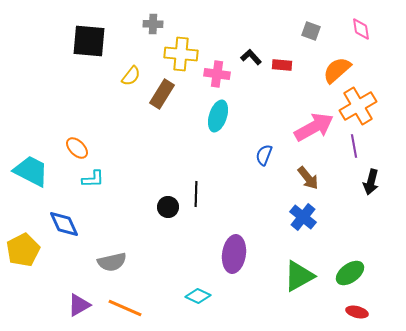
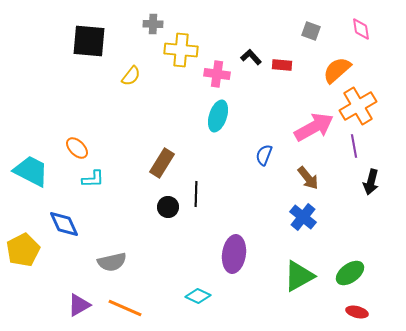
yellow cross: moved 4 px up
brown rectangle: moved 69 px down
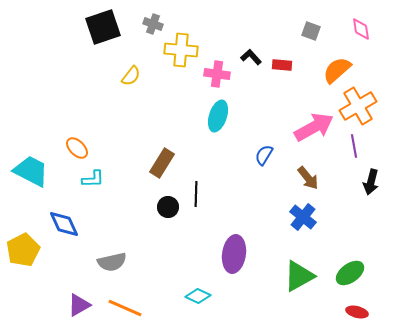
gray cross: rotated 18 degrees clockwise
black square: moved 14 px right, 14 px up; rotated 24 degrees counterclockwise
blue semicircle: rotated 10 degrees clockwise
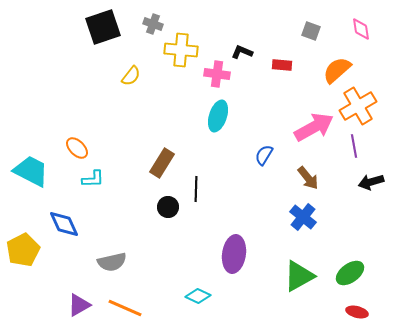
black L-shape: moved 9 px left, 5 px up; rotated 25 degrees counterclockwise
black arrow: rotated 60 degrees clockwise
black line: moved 5 px up
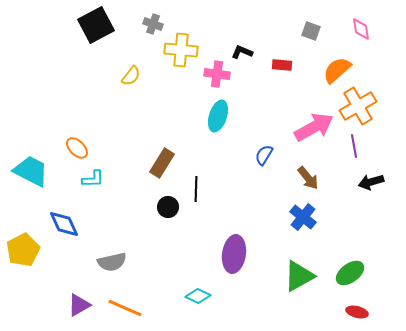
black square: moved 7 px left, 2 px up; rotated 9 degrees counterclockwise
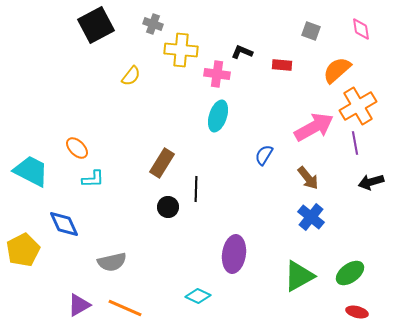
purple line: moved 1 px right, 3 px up
blue cross: moved 8 px right
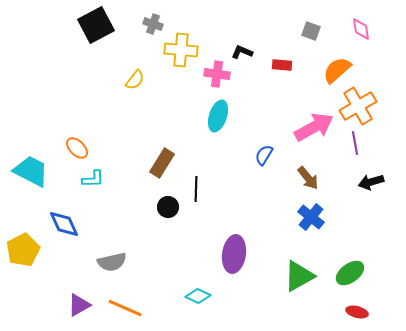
yellow semicircle: moved 4 px right, 4 px down
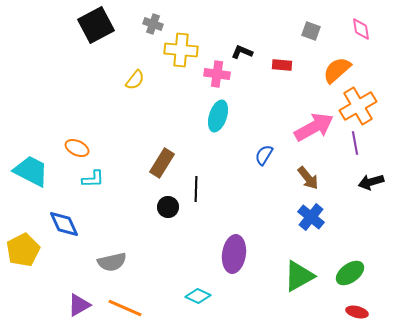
orange ellipse: rotated 20 degrees counterclockwise
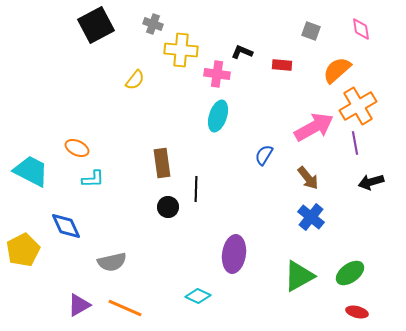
brown rectangle: rotated 40 degrees counterclockwise
blue diamond: moved 2 px right, 2 px down
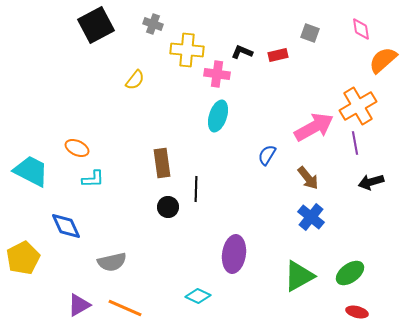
gray square: moved 1 px left, 2 px down
yellow cross: moved 6 px right
red rectangle: moved 4 px left, 10 px up; rotated 18 degrees counterclockwise
orange semicircle: moved 46 px right, 10 px up
blue semicircle: moved 3 px right
yellow pentagon: moved 8 px down
